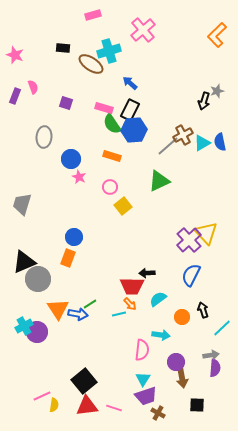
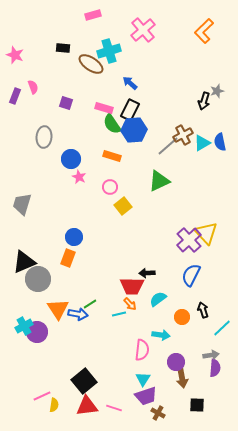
orange L-shape at (217, 35): moved 13 px left, 4 px up
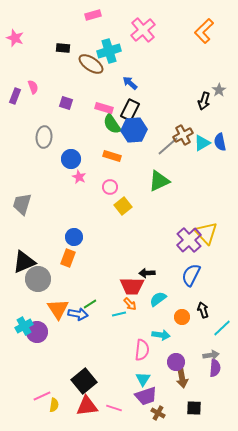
pink star at (15, 55): moved 17 px up
gray star at (217, 91): moved 2 px right, 1 px up; rotated 16 degrees counterclockwise
black square at (197, 405): moved 3 px left, 3 px down
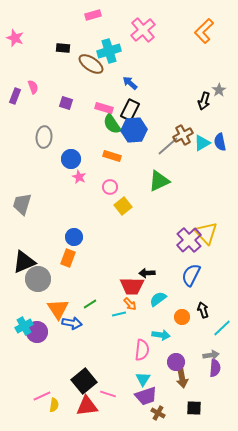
blue arrow at (78, 314): moved 6 px left, 9 px down
pink line at (114, 408): moved 6 px left, 14 px up
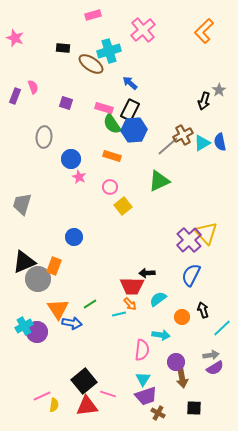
orange rectangle at (68, 258): moved 14 px left, 8 px down
purple semicircle at (215, 368): rotated 54 degrees clockwise
